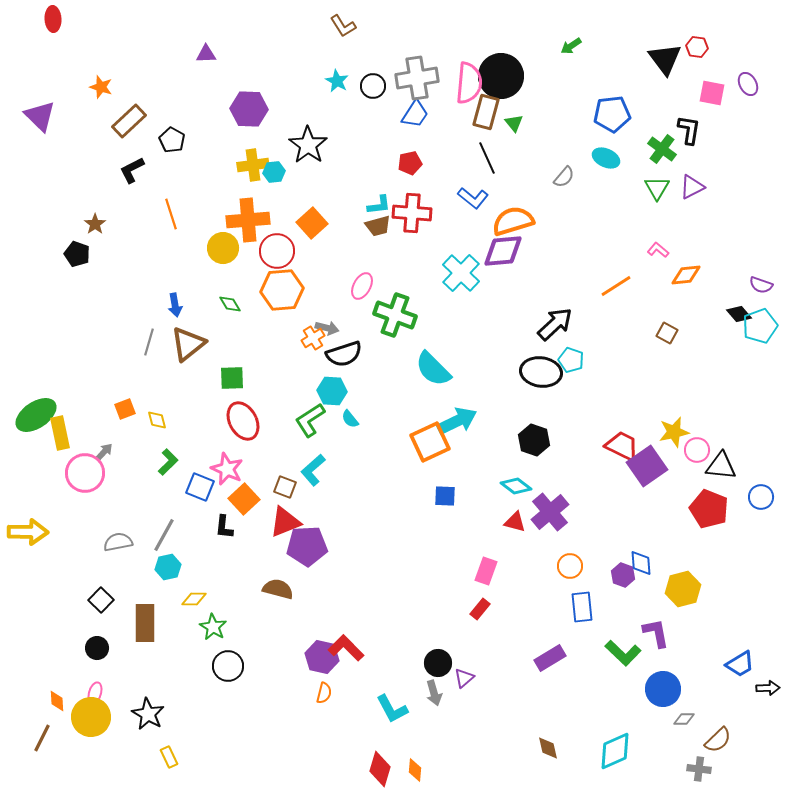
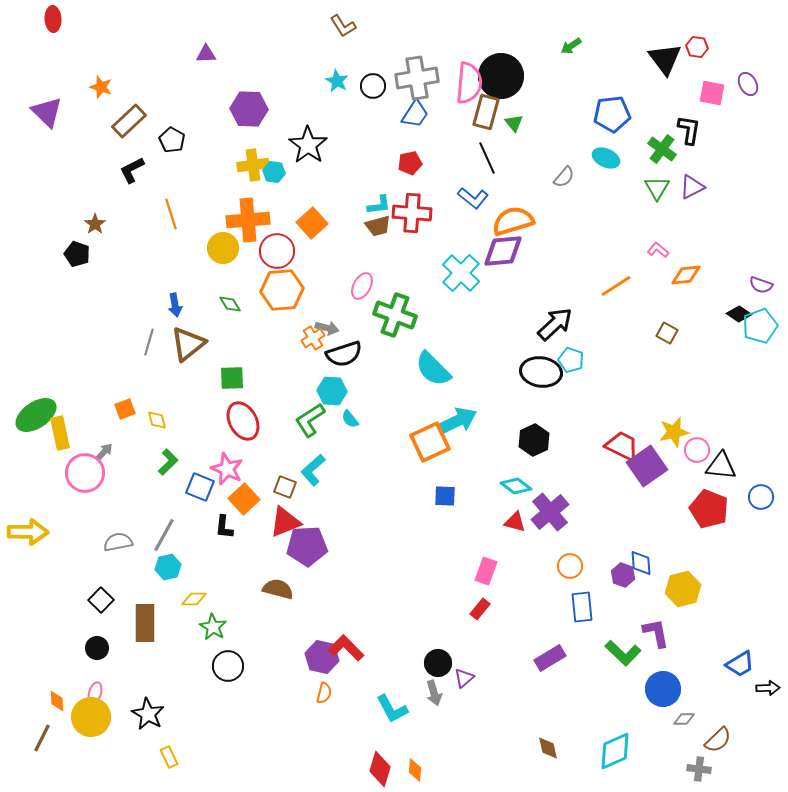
purple triangle at (40, 116): moved 7 px right, 4 px up
cyan hexagon at (274, 172): rotated 15 degrees clockwise
black diamond at (739, 314): rotated 15 degrees counterclockwise
black hexagon at (534, 440): rotated 16 degrees clockwise
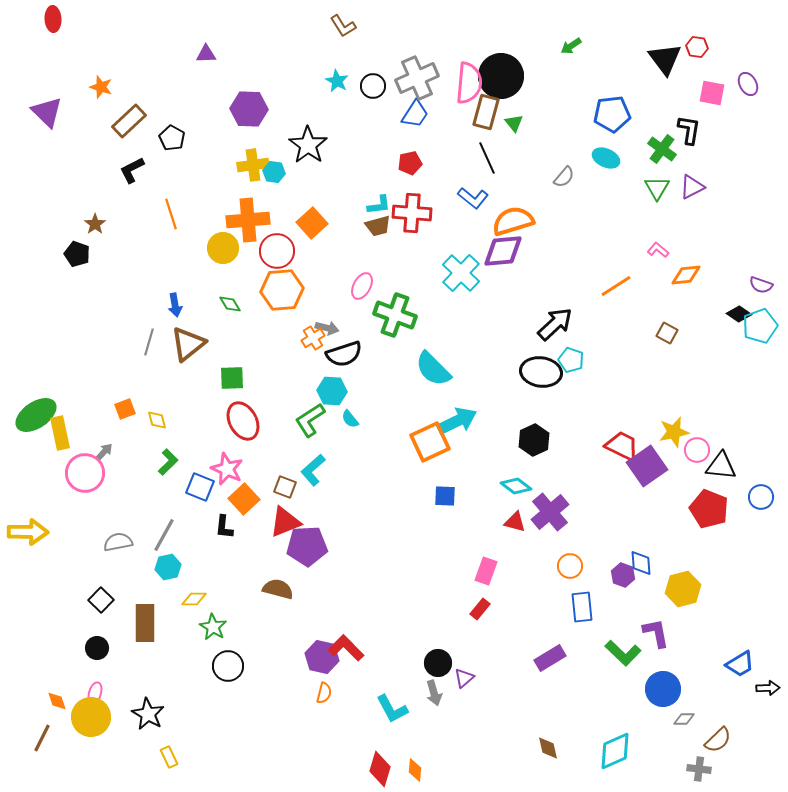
gray cross at (417, 78): rotated 15 degrees counterclockwise
black pentagon at (172, 140): moved 2 px up
orange diamond at (57, 701): rotated 15 degrees counterclockwise
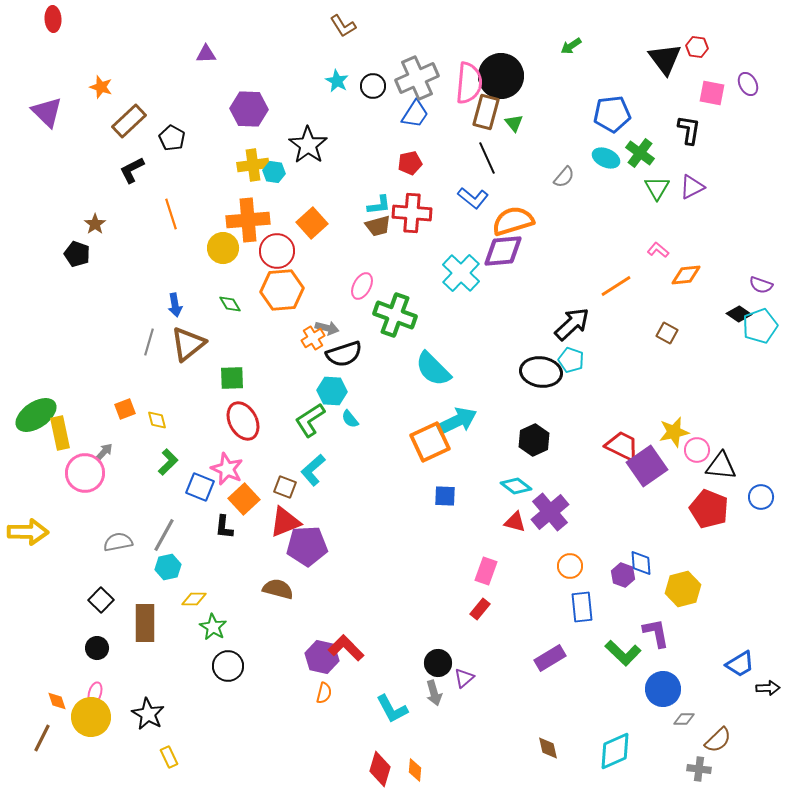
green cross at (662, 149): moved 22 px left, 4 px down
black arrow at (555, 324): moved 17 px right
